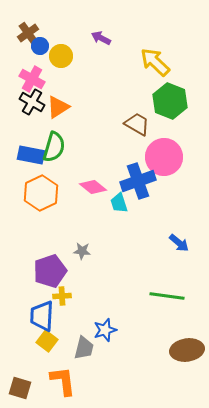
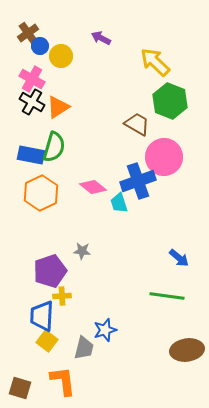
blue arrow: moved 15 px down
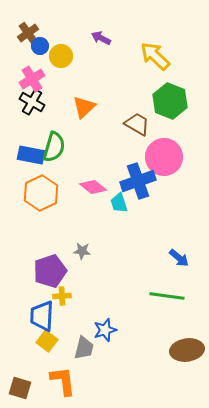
yellow arrow: moved 6 px up
pink cross: rotated 30 degrees clockwise
orange triangle: moved 26 px right; rotated 10 degrees counterclockwise
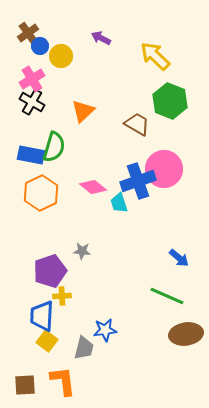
orange triangle: moved 1 px left, 4 px down
pink circle: moved 12 px down
green line: rotated 16 degrees clockwise
blue star: rotated 10 degrees clockwise
brown ellipse: moved 1 px left, 16 px up
brown square: moved 5 px right, 3 px up; rotated 20 degrees counterclockwise
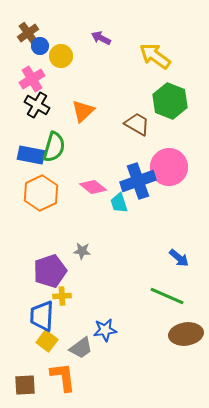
yellow arrow: rotated 8 degrees counterclockwise
black cross: moved 5 px right, 3 px down
pink circle: moved 5 px right, 2 px up
gray trapezoid: moved 3 px left; rotated 40 degrees clockwise
orange L-shape: moved 4 px up
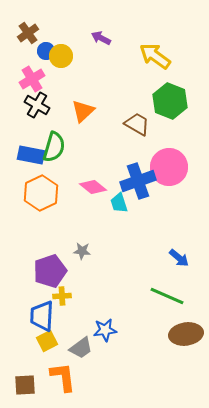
blue circle: moved 6 px right, 5 px down
yellow square: rotated 25 degrees clockwise
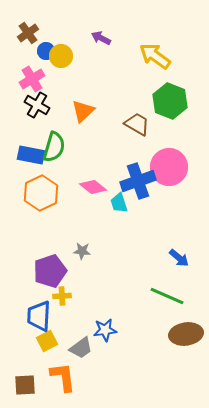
blue trapezoid: moved 3 px left
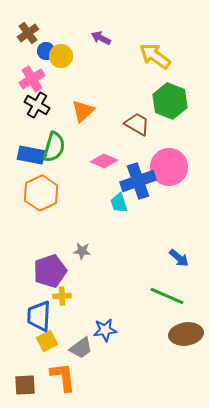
pink diamond: moved 11 px right, 26 px up; rotated 16 degrees counterclockwise
